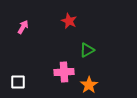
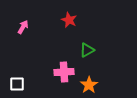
red star: moved 1 px up
white square: moved 1 px left, 2 px down
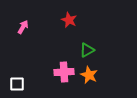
orange star: moved 10 px up; rotated 12 degrees counterclockwise
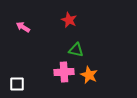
pink arrow: rotated 88 degrees counterclockwise
green triangle: moved 11 px left; rotated 42 degrees clockwise
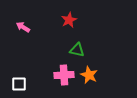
red star: rotated 21 degrees clockwise
green triangle: moved 1 px right
pink cross: moved 3 px down
white square: moved 2 px right
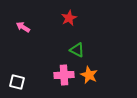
red star: moved 2 px up
green triangle: rotated 14 degrees clockwise
white square: moved 2 px left, 2 px up; rotated 14 degrees clockwise
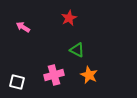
pink cross: moved 10 px left; rotated 12 degrees counterclockwise
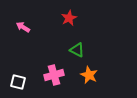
white square: moved 1 px right
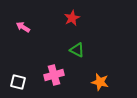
red star: moved 3 px right
orange star: moved 11 px right, 7 px down; rotated 12 degrees counterclockwise
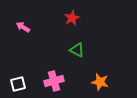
pink cross: moved 6 px down
white square: moved 2 px down; rotated 28 degrees counterclockwise
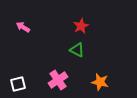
red star: moved 9 px right, 8 px down
pink cross: moved 4 px right, 1 px up; rotated 18 degrees counterclockwise
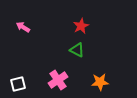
orange star: rotated 18 degrees counterclockwise
